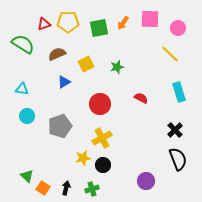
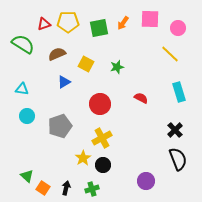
yellow square: rotated 35 degrees counterclockwise
yellow star: rotated 21 degrees counterclockwise
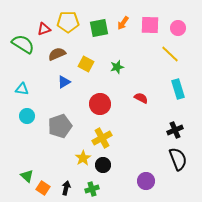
pink square: moved 6 px down
red triangle: moved 5 px down
cyan rectangle: moved 1 px left, 3 px up
black cross: rotated 21 degrees clockwise
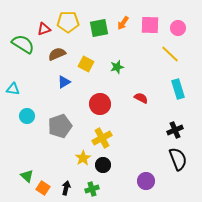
cyan triangle: moved 9 px left
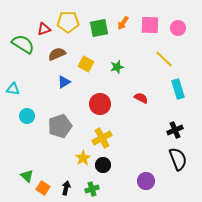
yellow line: moved 6 px left, 5 px down
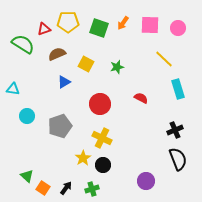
green square: rotated 30 degrees clockwise
yellow cross: rotated 36 degrees counterclockwise
black arrow: rotated 24 degrees clockwise
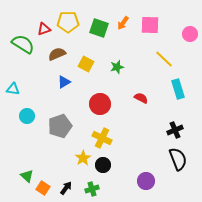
pink circle: moved 12 px right, 6 px down
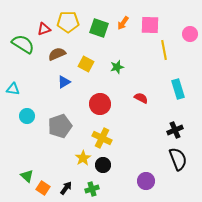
yellow line: moved 9 px up; rotated 36 degrees clockwise
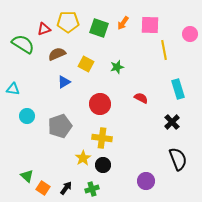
black cross: moved 3 px left, 8 px up; rotated 21 degrees counterclockwise
yellow cross: rotated 18 degrees counterclockwise
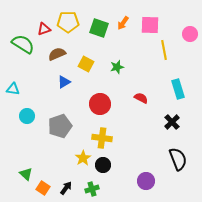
green triangle: moved 1 px left, 2 px up
